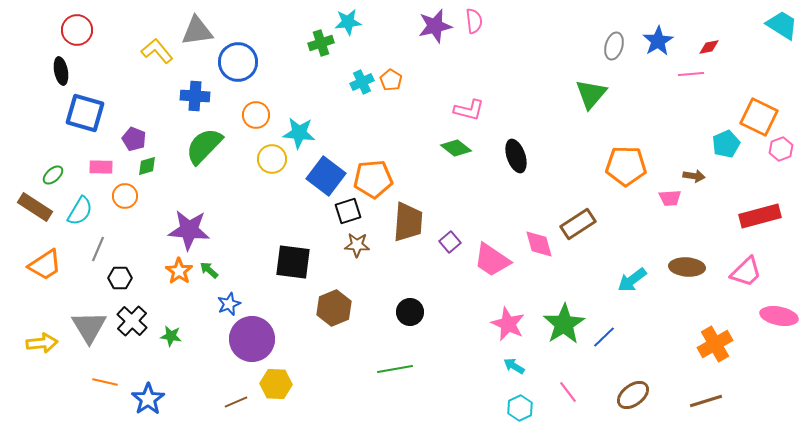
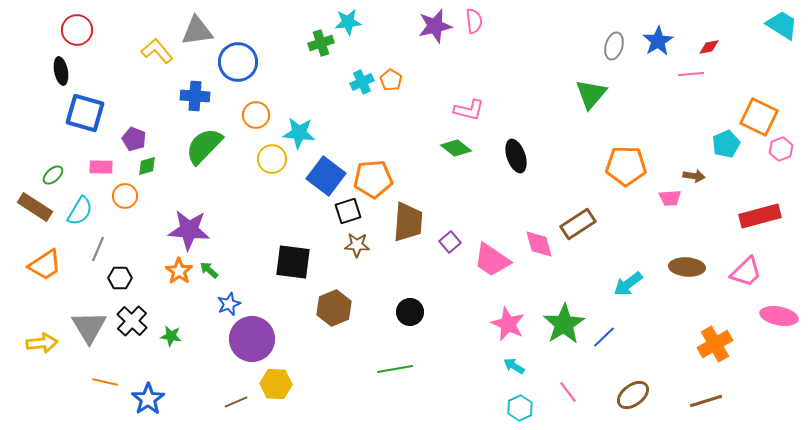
cyan arrow at (632, 280): moved 4 px left, 4 px down
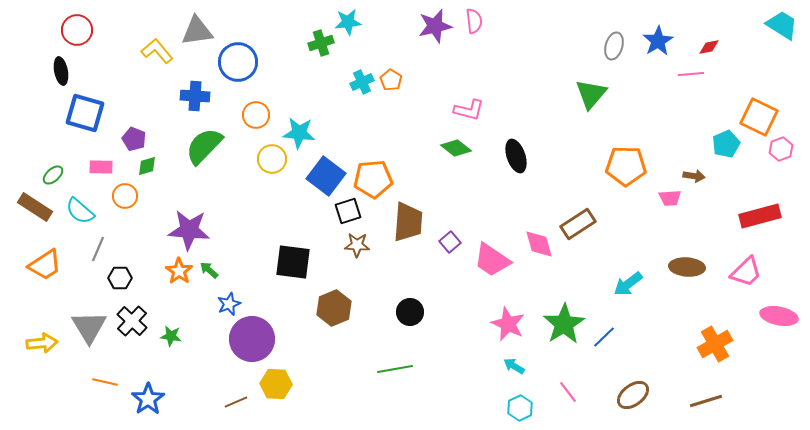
cyan semicircle at (80, 211): rotated 100 degrees clockwise
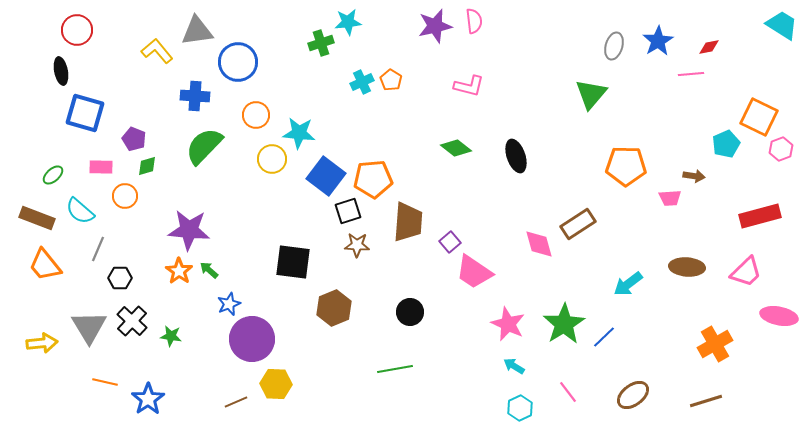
pink L-shape at (469, 110): moved 24 px up
brown rectangle at (35, 207): moved 2 px right, 11 px down; rotated 12 degrees counterclockwise
pink trapezoid at (492, 260): moved 18 px left, 12 px down
orange trapezoid at (45, 265): rotated 84 degrees clockwise
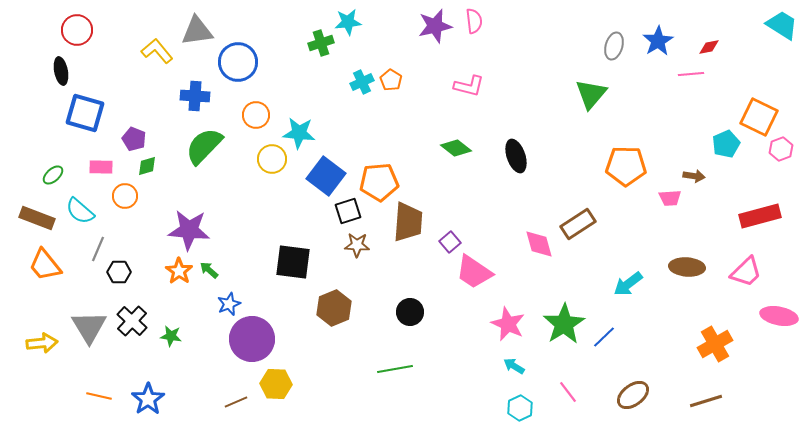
orange pentagon at (373, 179): moved 6 px right, 3 px down
black hexagon at (120, 278): moved 1 px left, 6 px up
orange line at (105, 382): moved 6 px left, 14 px down
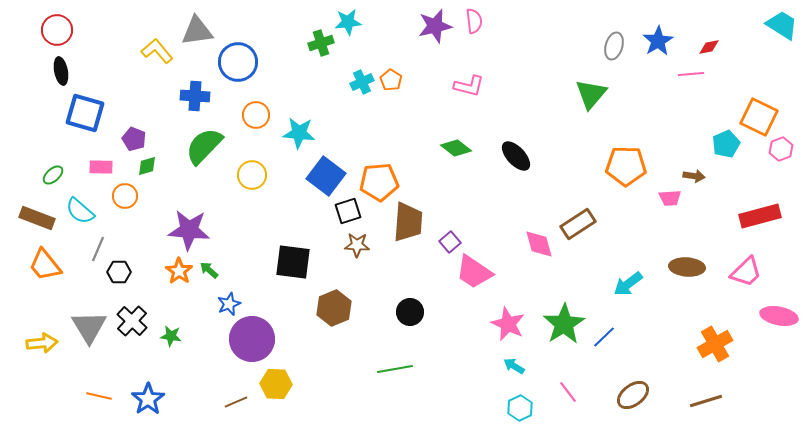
red circle at (77, 30): moved 20 px left
black ellipse at (516, 156): rotated 24 degrees counterclockwise
yellow circle at (272, 159): moved 20 px left, 16 px down
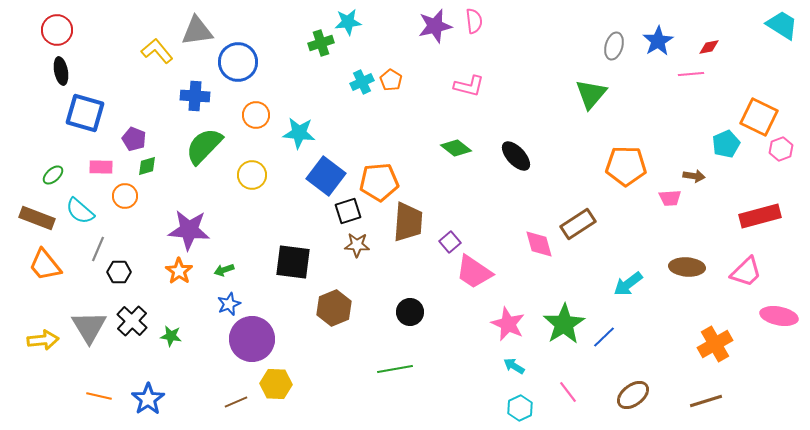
green arrow at (209, 270): moved 15 px right; rotated 60 degrees counterclockwise
yellow arrow at (42, 343): moved 1 px right, 3 px up
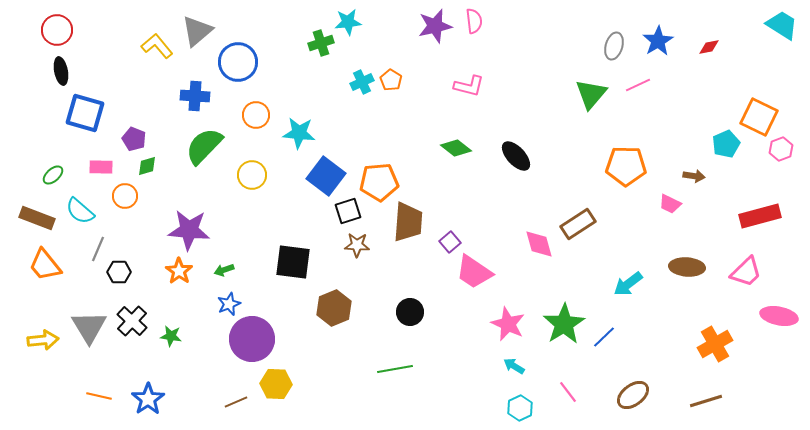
gray triangle at (197, 31): rotated 32 degrees counterclockwise
yellow L-shape at (157, 51): moved 5 px up
pink line at (691, 74): moved 53 px left, 11 px down; rotated 20 degrees counterclockwise
pink trapezoid at (670, 198): moved 6 px down; rotated 30 degrees clockwise
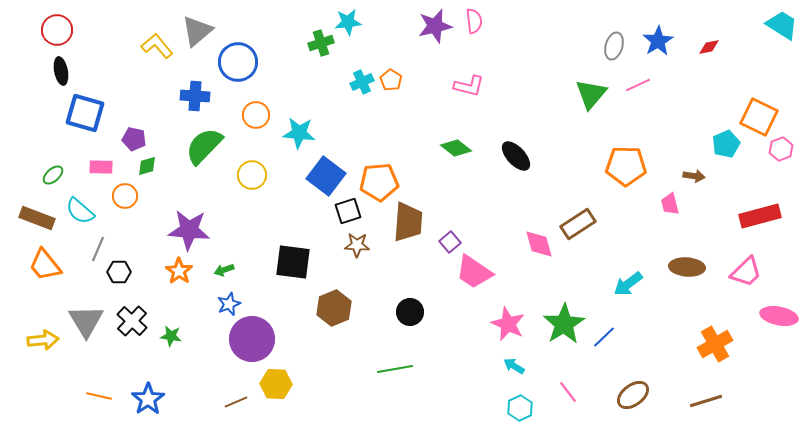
purple pentagon at (134, 139): rotated 10 degrees counterclockwise
pink trapezoid at (670, 204): rotated 50 degrees clockwise
gray triangle at (89, 327): moved 3 px left, 6 px up
